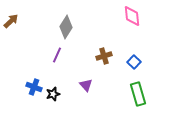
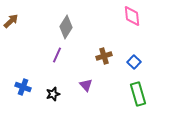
blue cross: moved 11 px left
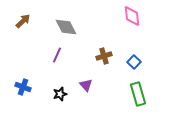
brown arrow: moved 12 px right
gray diamond: rotated 60 degrees counterclockwise
black star: moved 7 px right
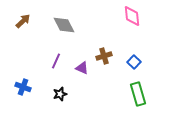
gray diamond: moved 2 px left, 2 px up
purple line: moved 1 px left, 6 px down
purple triangle: moved 4 px left, 17 px up; rotated 24 degrees counterclockwise
